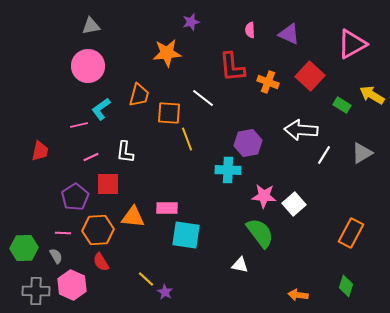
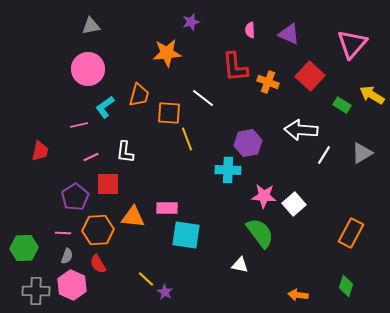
pink triangle at (352, 44): rotated 20 degrees counterclockwise
pink circle at (88, 66): moved 3 px down
red L-shape at (232, 67): moved 3 px right
cyan L-shape at (101, 109): moved 4 px right, 2 px up
gray semicircle at (56, 256): moved 11 px right; rotated 49 degrees clockwise
red semicircle at (101, 262): moved 3 px left, 2 px down
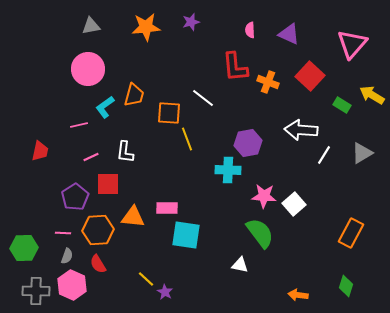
orange star at (167, 53): moved 21 px left, 26 px up
orange trapezoid at (139, 95): moved 5 px left
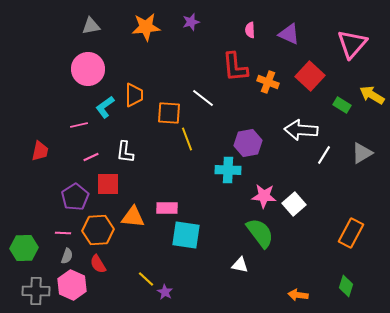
orange trapezoid at (134, 95): rotated 15 degrees counterclockwise
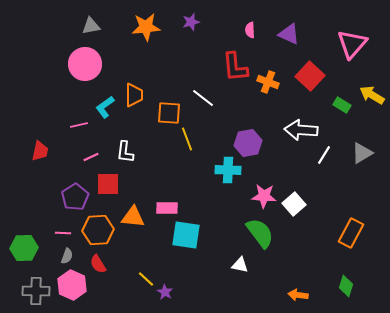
pink circle at (88, 69): moved 3 px left, 5 px up
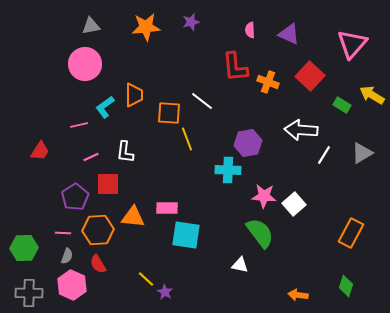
white line at (203, 98): moved 1 px left, 3 px down
red trapezoid at (40, 151): rotated 20 degrees clockwise
gray cross at (36, 291): moved 7 px left, 2 px down
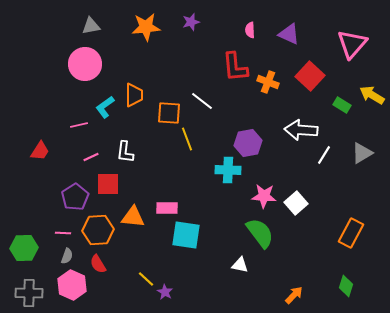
white square at (294, 204): moved 2 px right, 1 px up
orange arrow at (298, 295): moved 4 px left; rotated 126 degrees clockwise
